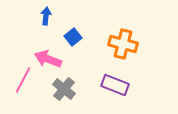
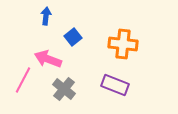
orange cross: rotated 8 degrees counterclockwise
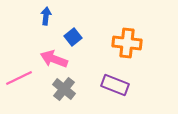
orange cross: moved 4 px right, 1 px up
pink arrow: moved 6 px right
pink line: moved 4 px left, 2 px up; rotated 36 degrees clockwise
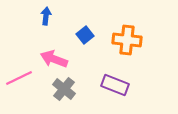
blue square: moved 12 px right, 2 px up
orange cross: moved 3 px up
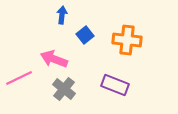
blue arrow: moved 16 px right, 1 px up
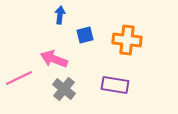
blue arrow: moved 2 px left
blue square: rotated 24 degrees clockwise
purple rectangle: rotated 12 degrees counterclockwise
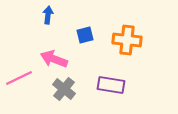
blue arrow: moved 12 px left
purple rectangle: moved 4 px left
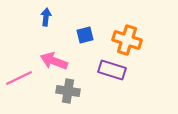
blue arrow: moved 2 px left, 2 px down
orange cross: rotated 12 degrees clockwise
pink arrow: moved 2 px down
purple rectangle: moved 1 px right, 15 px up; rotated 8 degrees clockwise
gray cross: moved 4 px right, 2 px down; rotated 30 degrees counterclockwise
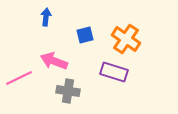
orange cross: moved 1 px left, 1 px up; rotated 16 degrees clockwise
purple rectangle: moved 2 px right, 2 px down
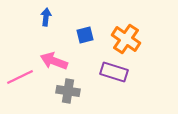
pink line: moved 1 px right, 1 px up
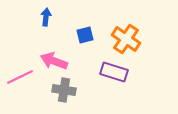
gray cross: moved 4 px left, 1 px up
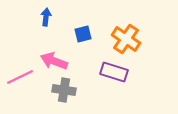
blue square: moved 2 px left, 1 px up
